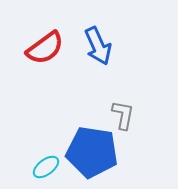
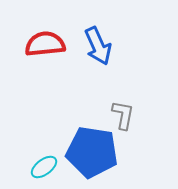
red semicircle: moved 4 px up; rotated 150 degrees counterclockwise
cyan ellipse: moved 2 px left
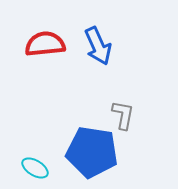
cyan ellipse: moved 9 px left, 1 px down; rotated 68 degrees clockwise
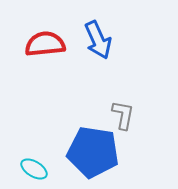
blue arrow: moved 6 px up
blue pentagon: moved 1 px right
cyan ellipse: moved 1 px left, 1 px down
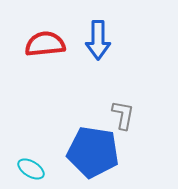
blue arrow: rotated 24 degrees clockwise
cyan ellipse: moved 3 px left
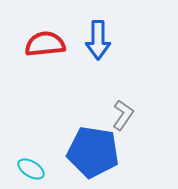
gray L-shape: rotated 24 degrees clockwise
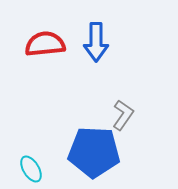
blue arrow: moved 2 px left, 2 px down
blue pentagon: moved 1 px right; rotated 6 degrees counterclockwise
cyan ellipse: rotated 28 degrees clockwise
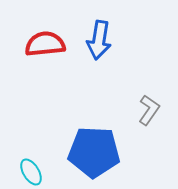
blue arrow: moved 3 px right, 2 px up; rotated 9 degrees clockwise
gray L-shape: moved 26 px right, 5 px up
cyan ellipse: moved 3 px down
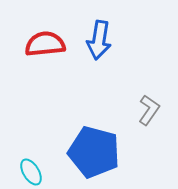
blue pentagon: rotated 12 degrees clockwise
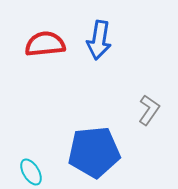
blue pentagon: rotated 21 degrees counterclockwise
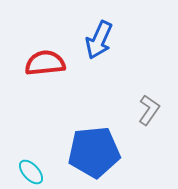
blue arrow: rotated 15 degrees clockwise
red semicircle: moved 19 px down
cyan ellipse: rotated 12 degrees counterclockwise
